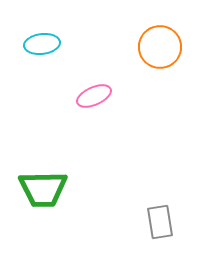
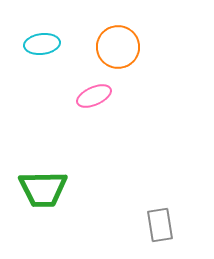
orange circle: moved 42 px left
gray rectangle: moved 3 px down
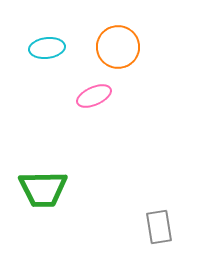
cyan ellipse: moved 5 px right, 4 px down
gray rectangle: moved 1 px left, 2 px down
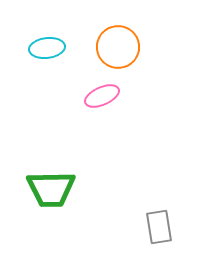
pink ellipse: moved 8 px right
green trapezoid: moved 8 px right
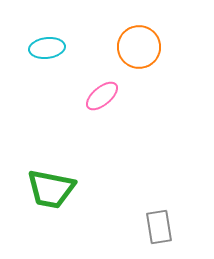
orange circle: moved 21 px right
pink ellipse: rotated 16 degrees counterclockwise
green trapezoid: rotated 12 degrees clockwise
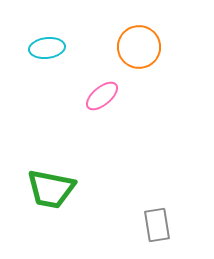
gray rectangle: moved 2 px left, 2 px up
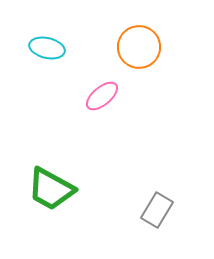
cyan ellipse: rotated 20 degrees clockwise
green trapezoid: rotated 18 degrees clockwise
gray rectangle: moved 15 px up; rotated 40 degrees clockwise
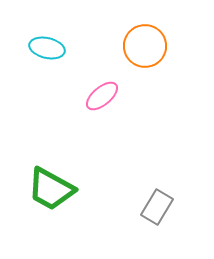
orange circle: moved 6 px right, 1 px up
gray rectangle: moved 3 px up
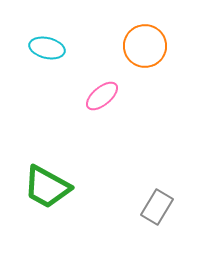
green trapezoid: moved 4 px left, 2 px up
